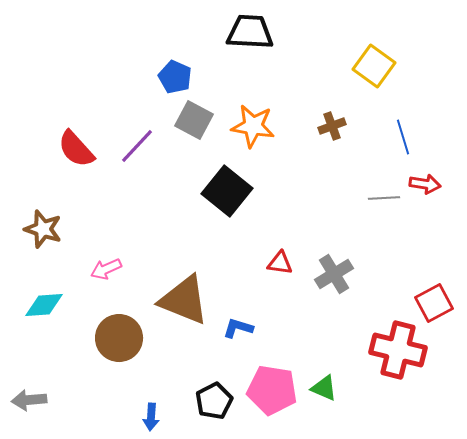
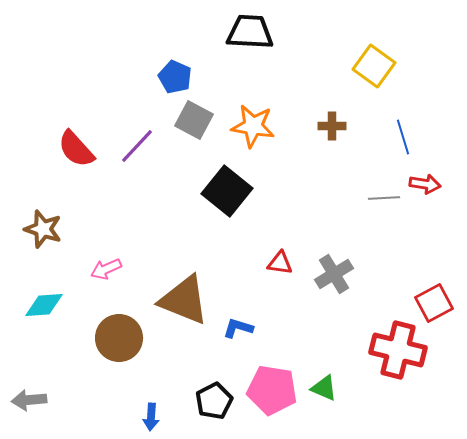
brown cross: rotated 20 degrees clockwise
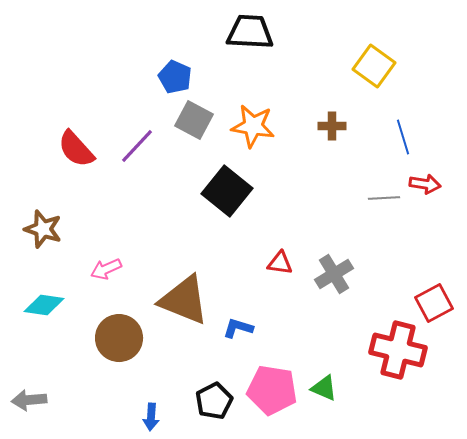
cyan diamond: rotated 12 degrees clockwise
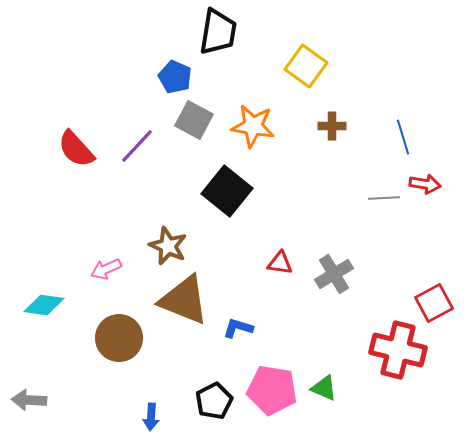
black trapezoid: moved 32 px left; rotated 96 degrees clockwise
yellow square: moved 68 px left
brown star: moved 125 px right, 17 px down; rotated 6 degrees clockwise
gray arrow: rotated 8 degrees clockwise
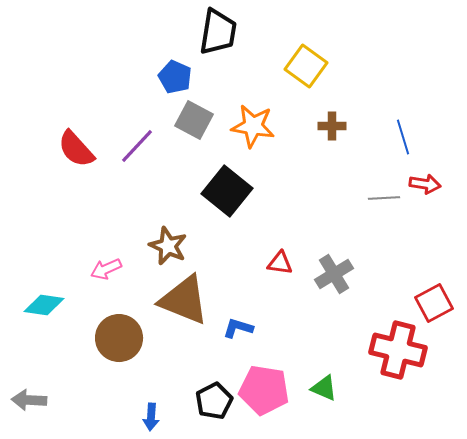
pink pentagon: moved 8 px left
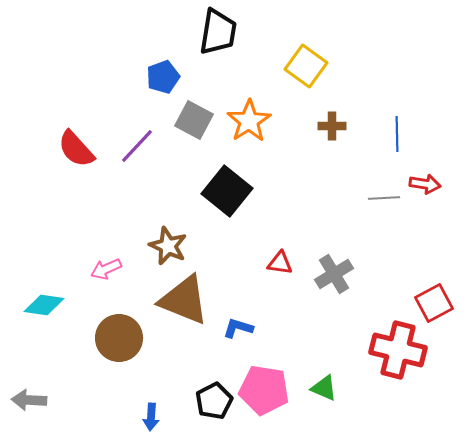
blue pentagon: moved 12 px left; rotated 28 degrees clockwise
orange star: moved 4 px left, 5 px up; rotated 30 degrees clockwise
blue line: moved 6 px left, 3 px up; rotated 16 degrees clockwise
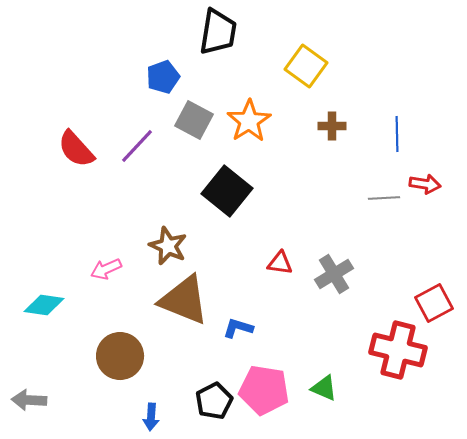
brown circle: moved 1 px right, 18 px down
